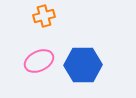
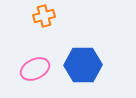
pink ellipse: moved 4 px left, 8 px down
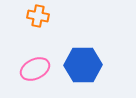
orange cross: moved 6 px left; rotated 25 degrees clockwise
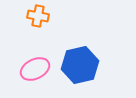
blue hexagon: moved 3 px left; rotated 12 degrees counterclockwise
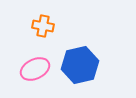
orange cross: moved 5 px right, 10 px down
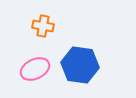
blue hexagon: rotated 21 degrees clockwise
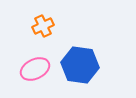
orange cross: rotated 35 degrees counterclockwise
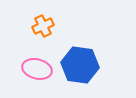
pink ellipse: moved 2 px right; rotated 40 degrees clockwise
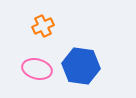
blue hexagon: moved 1 px right, 1 px down
